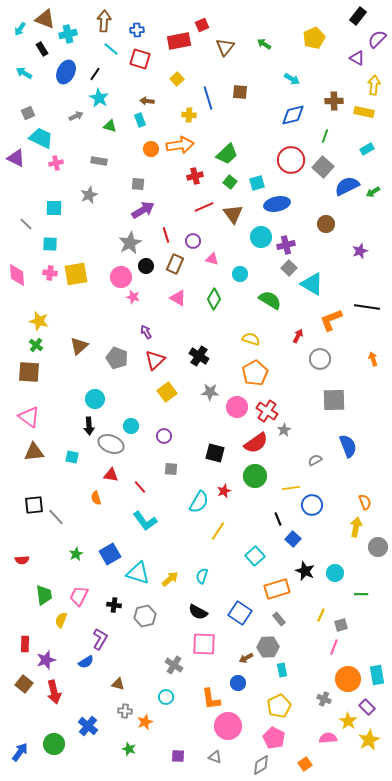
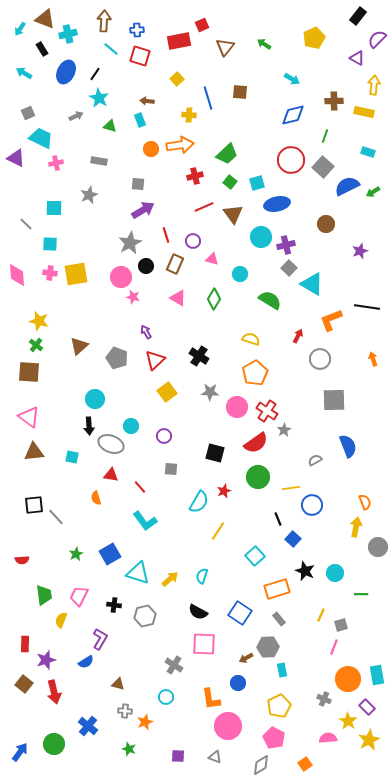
red square at (140, 59): moved 3 px up
cyan rectangle at (367, 149): moved 1 px right, 3 px down; rotated 48 degrees clockwise
green circle at (255, 476): moved 3 px right, 1 px down
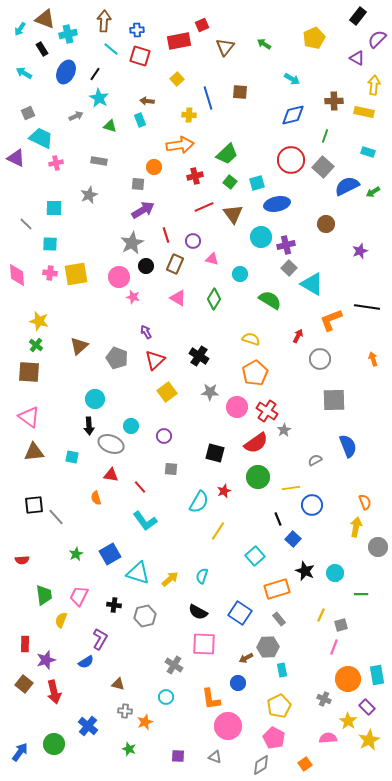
orange circle at (151, 149): moved 3 px right, 18 px down
gray star at (130, 243): moved 2 px right
pink circle at (121, 277): moved 2 px left
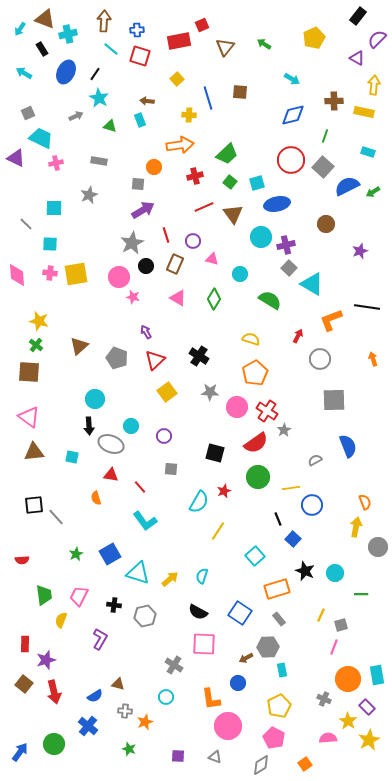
blue semicircle at (86, 662): moved 9 px right, 34 px down
